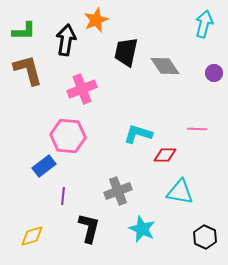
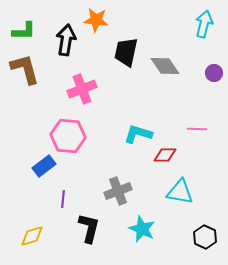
orange star: rotated 30 degrees clockwise
brown L-shape: moved 3 px left, 1 px up
purple line: moved 3 px down
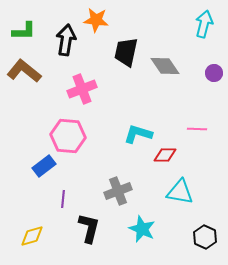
brown L-shape: moved 1 px left, 2 px down; rotated 36 degrees counterclockwise
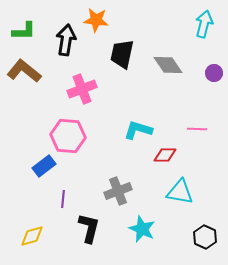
black trapezoid: moved 4 px left, 2 px down
gray diamond: moved 3 px right, 1 px up
cyan L-shape: moved 4 px up
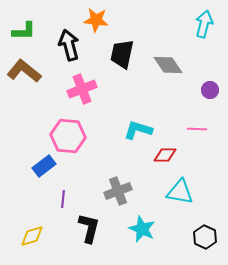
black arrow: moved 3 px right, 5 px down; rotated 24 degrees counterclockwise
purple circle: moved 4 px left, 17 px down
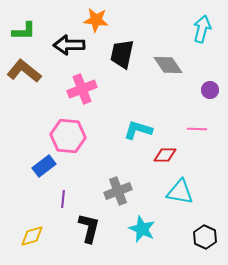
cyan arrow: moved 2 px left, 5 px down
black arrow: rotated 76 degrees counterclockwise
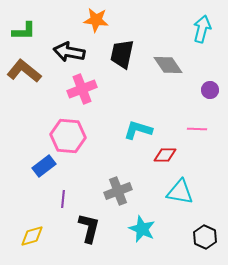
black arrow: moved 7 px down; rotated 12 degrees clockwise
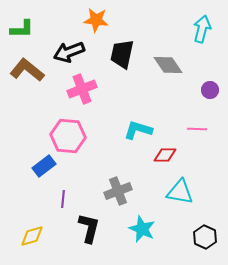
green L-shape: moved 2 px left, 2 px up
black arrow: rotated 32 degrees counterclockwise
brown L-shape: moved 3 px right, 1 px up
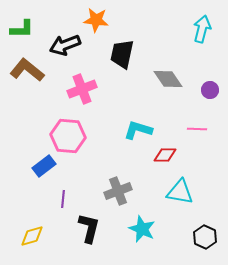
black arrow: moved 4 px left, 7 px up
gray diamond: moved 14 px down
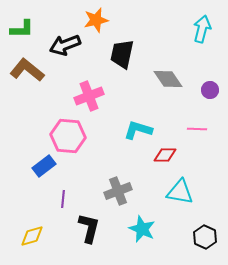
orange star: rotated 20 degrees counterclockwise
pink cross: moved 7 px right, 7 px down
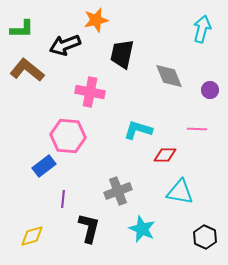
gray diamond: moved 1 px right, 3 px up; rotated 12 degrees clockwise
pink cross: moved 1 px right, 4 px up; rotated 32 degrees clockwise
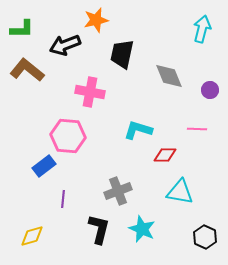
black L-shape: moved 10 px right, 1 px down
